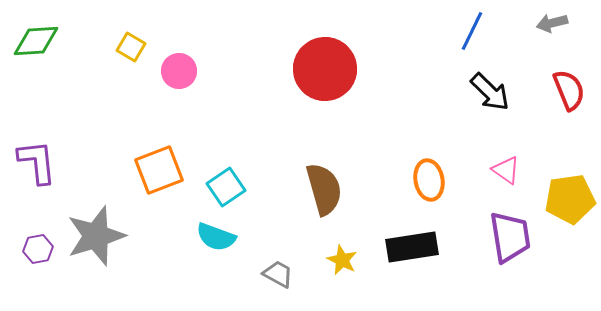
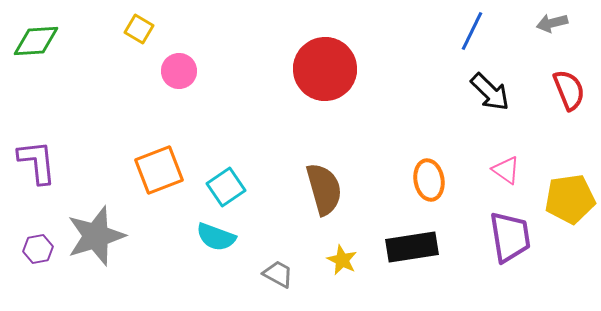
yellow square: moved 8 px right, 18 px up
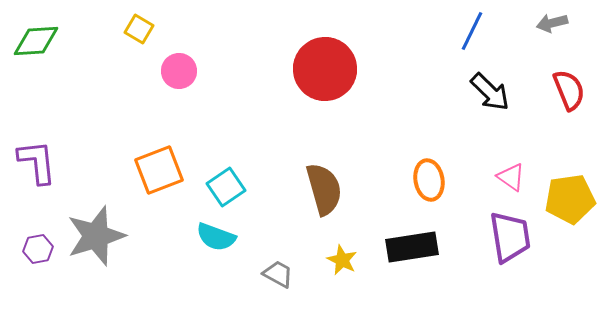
pink triangle: moved 5 px right, 7 px down
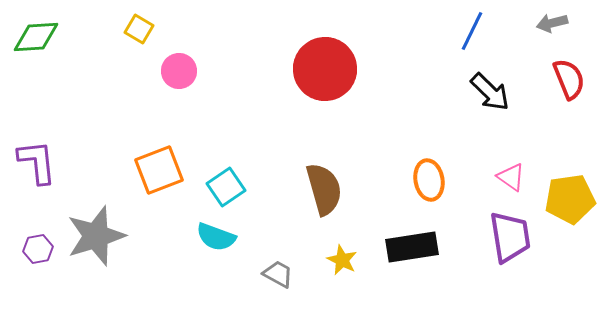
green diamond: moved 4 px up
red semicircle: moved 11 px up
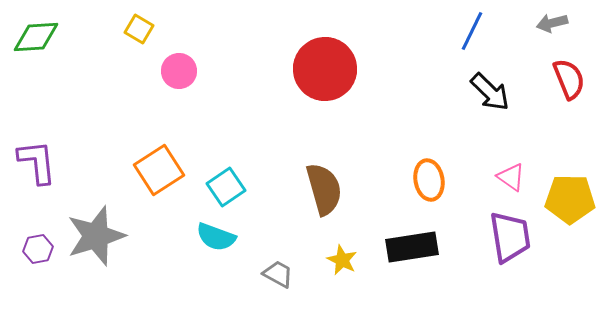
orange square: rotated 12 degrees counterclockwise
yellow pentagon: rotated 9 degrees clockwise
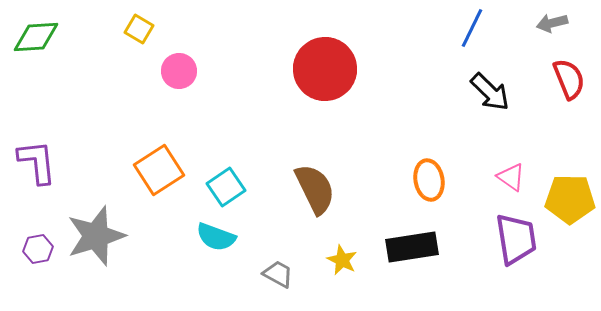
blue line: moved 3 px up
brown semicircle: moved 9 px left; rotated 10 degrees counterclockwise
purple trapezoid: moved 6 px right, 2 px down
